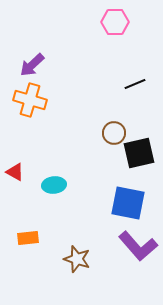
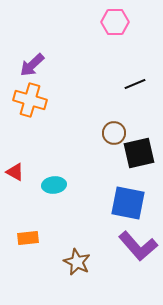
brown star: moved 3 px down; rotated 8 degrees clockwise
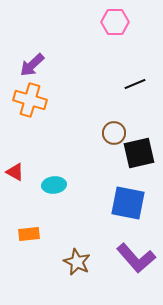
orange rectangle: moved 1 px right, 4 px up
purple L-shape: moved 2 px left, 12 px down
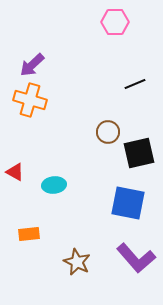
brown circle: moved 6 px left, 1 px up
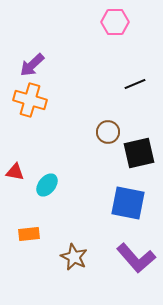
red triangle: rotated 18 degrees counterclockwise
cyan ellipse: moved 7 px left; rotated 45 degrees counterclockwise
brown star: moved 3 px left, 5 px up
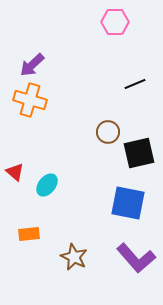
red triangle: rotated 30 degrees clockwise
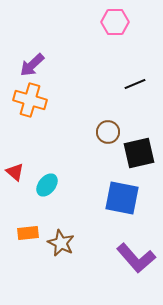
blue square: moved 6 px left, 5 px up
orange rectangle: moved 1 px left, 1 px up
brown star: moved 13 px left, 14 px up
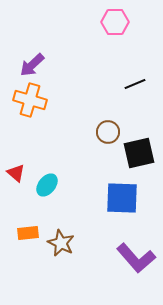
red triangle: moved 1 px right, 1 px down
blue square: rotated 9 degrees counterclockwise
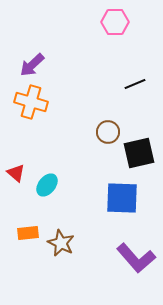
orange cross: moved 1 px right, 2 px down
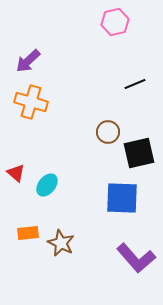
pink hexagon: rotated 12 degrees counterclockwise
purple arrow: moved 4 px left, 4 px up
